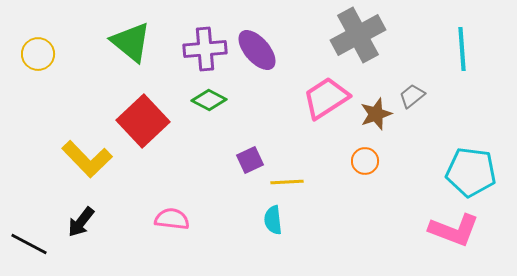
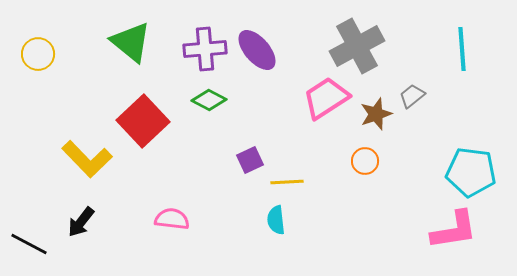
gray cross: moved 1 px left, 11 px down
cyan semicircle: moved 3 px right
pink L-shape: rotated 30 degrees counterclockwise
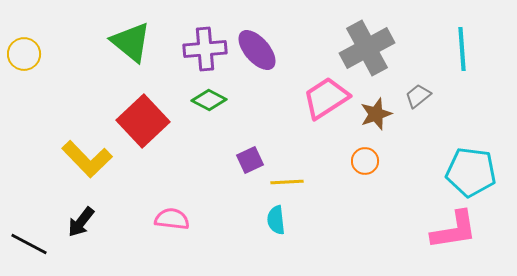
gray cross: moved 10 px right, 2 px down
yellow circle: moved 14 px left
gray trapezoid: moved 6 px right
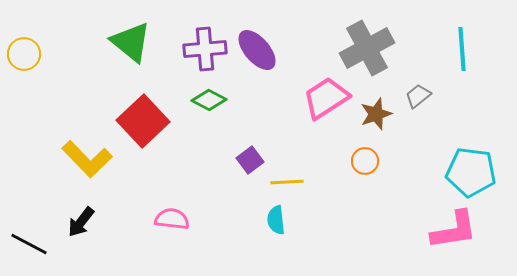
purple square: rotated 12 degrees counterclockwise
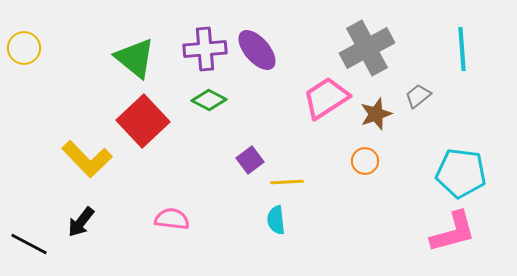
green triangle: moved 4 px right, 16 px down
yellow circle: moved 6 px up
cyan pentagon: moved 10 px left, 1 px down
pink L-shape: moved 1 px left, 2 px down; rotated 6 degrees counterclockwise
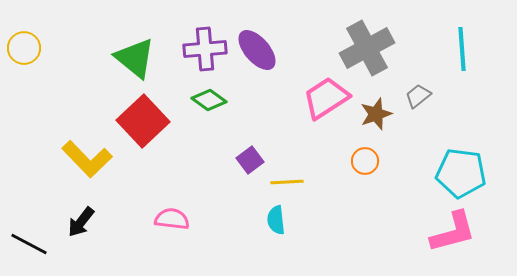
green diamond: rotated 8 degrees clockwise
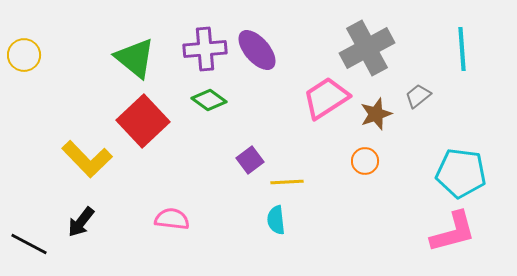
yellow circle: moved 7 px down
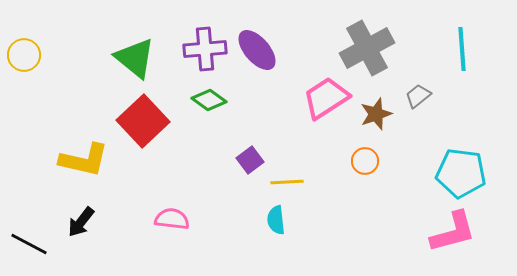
yellow L-shape: moved 3 px left, 1 px down; rotated 33 degrees counterclockwise
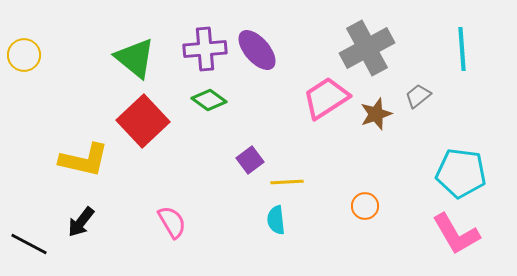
orange circle: moved 45 px down
pink semicircle: moved 3 px down; rotated 52 degrees clockwise
pink L-shape: moved 3 px right, 2 px down; rotated 75 degrees clockwise
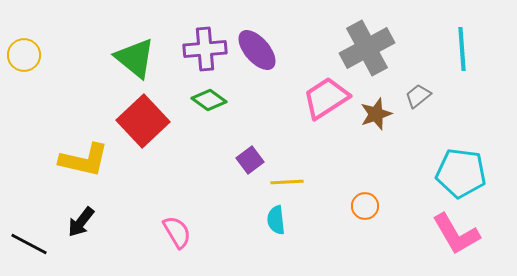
pink semicircle: moved 5 px right, 10 px down
